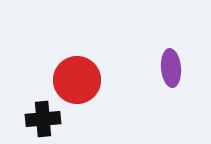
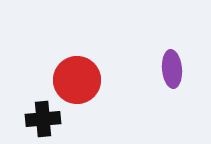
purple ellipse: moved 1 px right, 1 px down
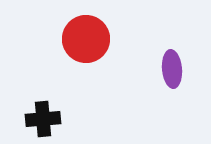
red circle: moved 9 px right, 41 px up
